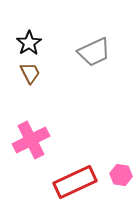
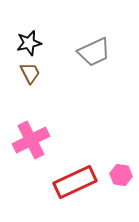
black star: rotated 20 degrees clockwise
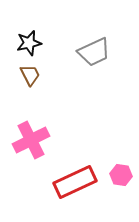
brown trapezoid: moved 2 px down
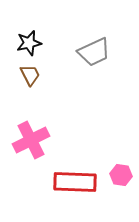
red rectangle: rotated 27 degrees clockwise
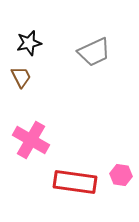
brown trapezoid: moved 9 px left, 2 px down
pink cross: rotated 33 degrees counterclockwise
red rectangle: rotated 6 degrees clockwise
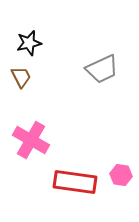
gray trapezoid: moved 8 px right, 17 px down
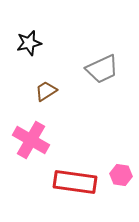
brown trapezoid: moved 25 px right, 14 px down; rotated 95 degrees counterclockwise
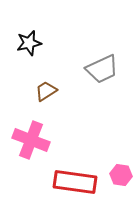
pink cross: rotated 9 degrees counterclockwise
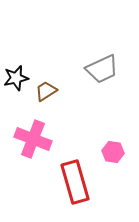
black star: moved 13 px left, 35 px down
pink cross: moved 2 px right, 1 px up
pink hexagon: moved 8 px left, 23 px up
red rectangle: rotated 66 degrees clockwise
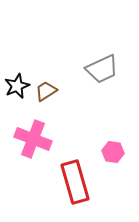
black star: moved 1 px right, 8 px down; rotated 10 degrees counterclockwise
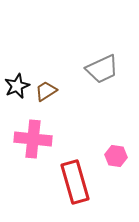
pink cross: rotated 15 degrees counterclockwise
pink hexagon: moved 3 px right, 4 px down
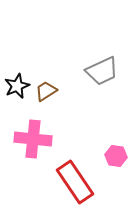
gray trapezoid: moved 2 px down
red rectangle: rotated 18 degrees counterclockwise
